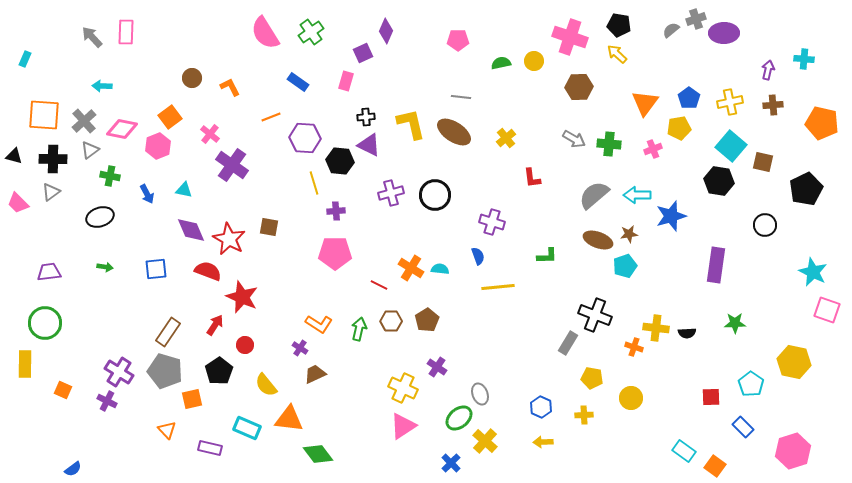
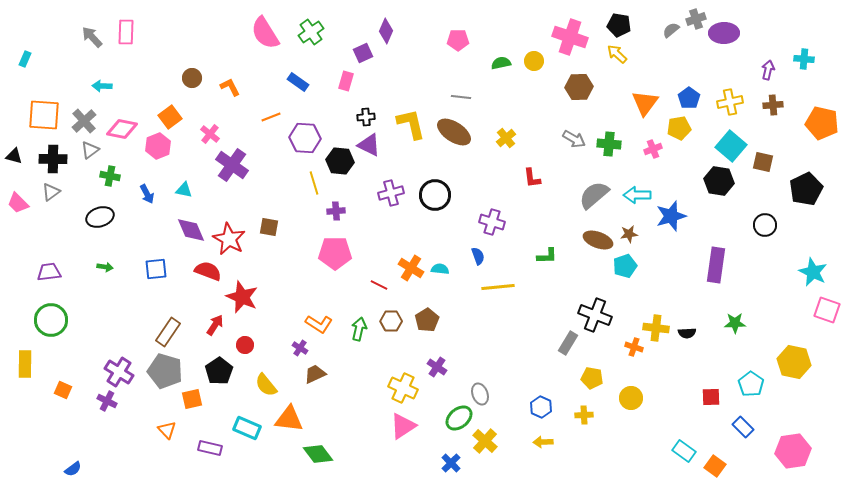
green circle at (45, 323): moved 6 px right, 3 px up
pink hexagon at (793, 451): rotated 8 degrees clockwise
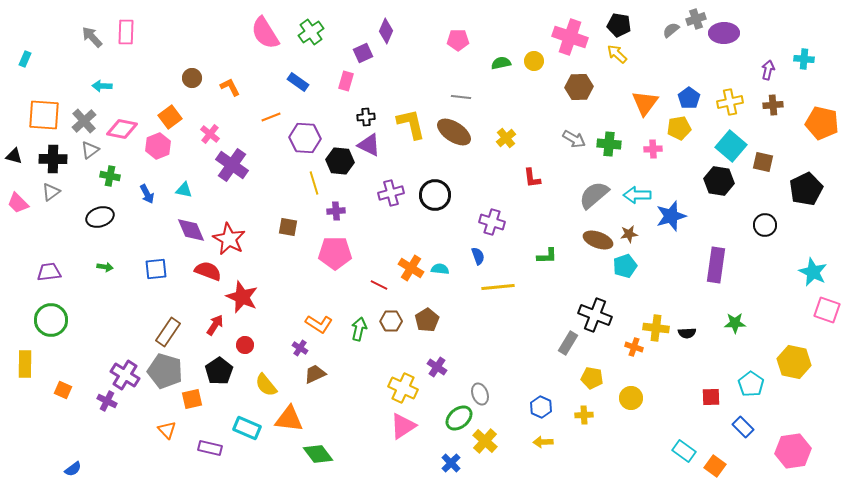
pink cross at (653, 149): rotated 18 degrees clockwise
brown square at (269, 227): moved 19 px right
purple cross at (119, 372): moved 6 px right, 3 px down
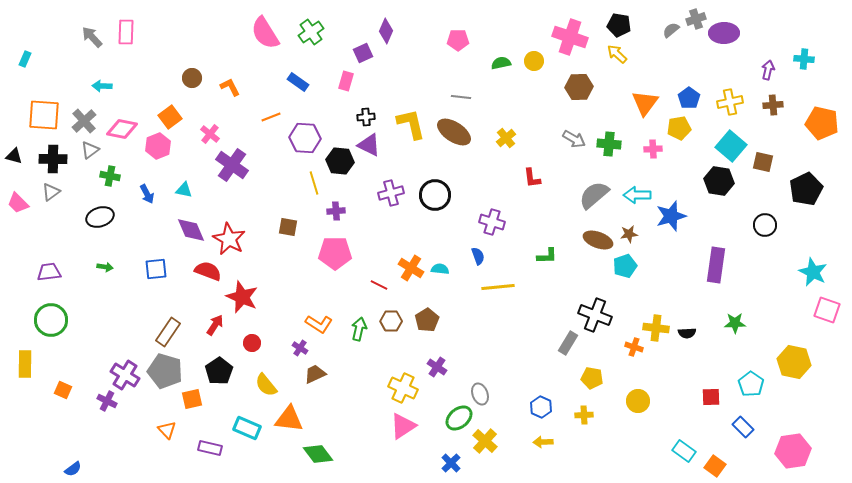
red circle at (245, 345): moved 7 px right, 2 px up
yellow circle at (631, 398): moved 7 px right, 3 px down
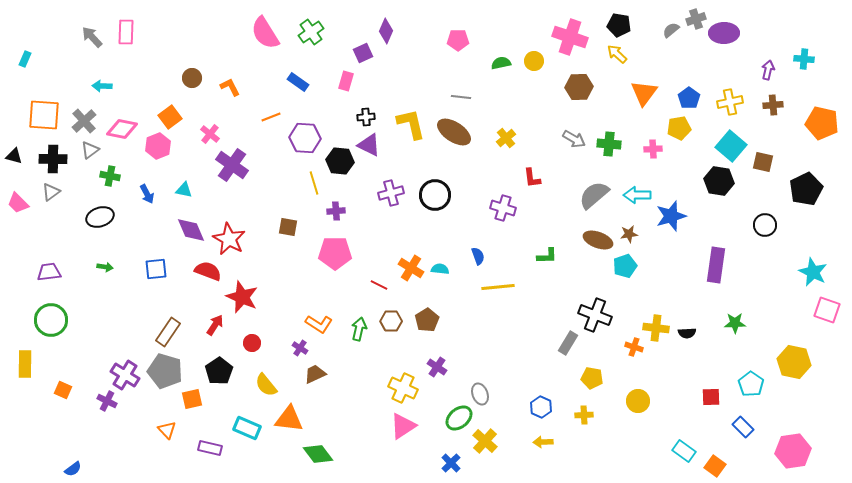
orange triangle at (645, 103): moved 1 px left, 10 px up
purple cross at (492, 222): moved 11 px right, 14 px up
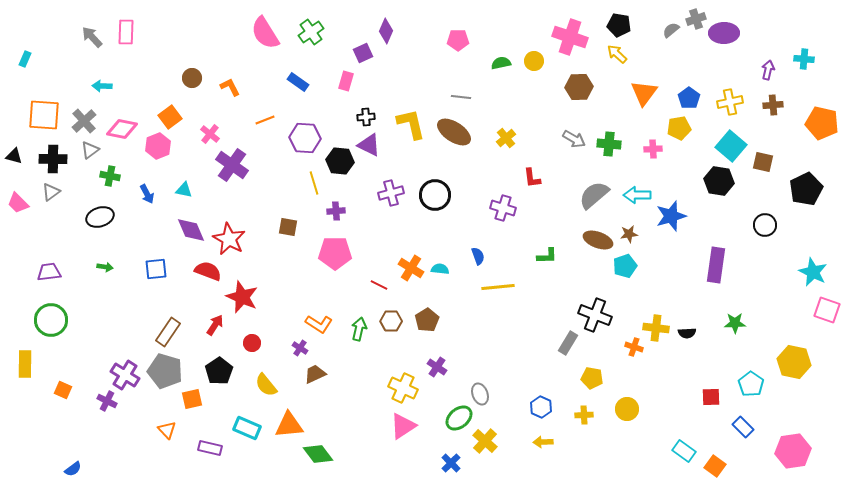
orange line at (271, 117): moved 6 px left, 3 px down
yellow circle at (638, 401): moved 11 px left, 8 px down
orange triangle at (289, 419): moved 6 px down; rotated 12 degrees counterclockwise
